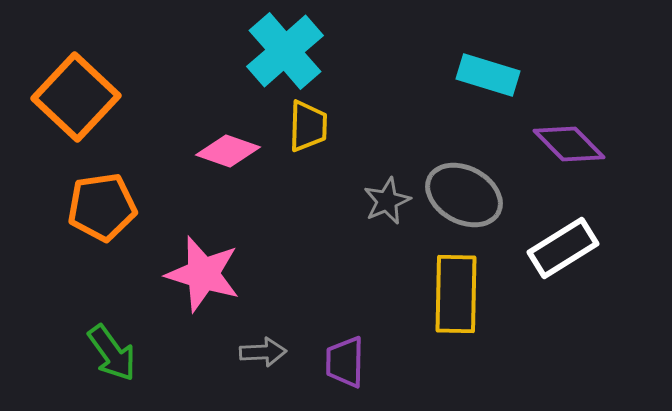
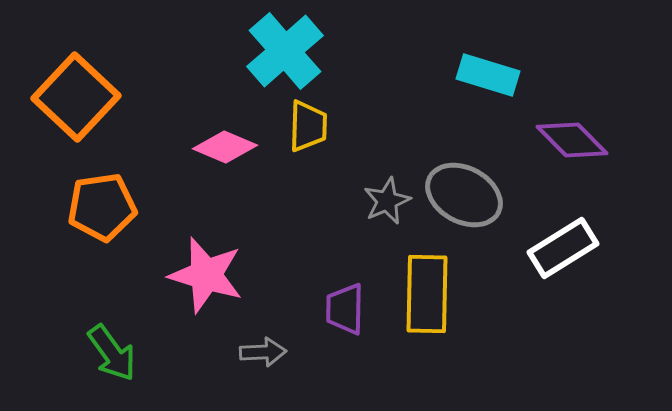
purple diamond: moved 3 px right, 4 px up
pink diamond: moved 3 px left, 4 px up; rotated 4 degrees clockwise
pink star: moved 3 px right, 1 px down
yellow rectangle: moved 29 px left
purple trapezoid: moved 53 px up
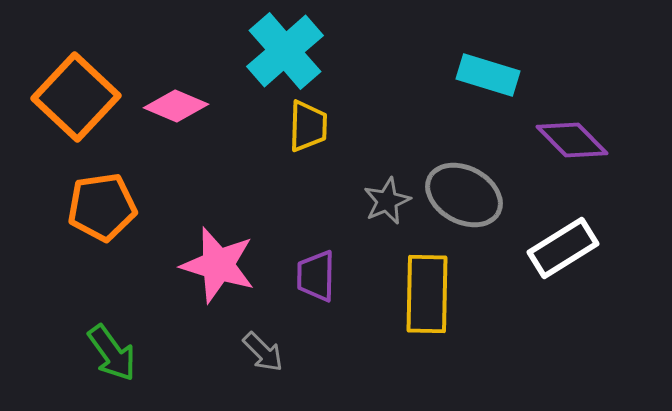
pink diamond: moved 49 px left, 41 px up
pink star: moved 12 px right, 10 px up
purple trapezoid: moved 29 px left, 33 px up
gray arrow: rotated 48 degrees clockwise
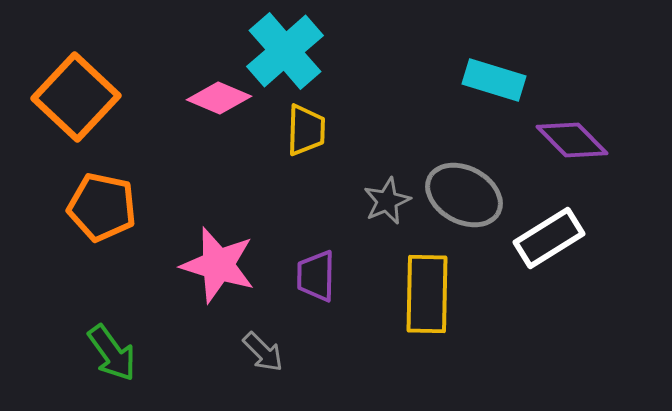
cyan rectangle: moved 6 px right, 5 px down
pink diamond: moved 43 px right, 8 px up
yellow trapezoid: moved 2 px left, 4 px down
orange pentagon: rotated 20 degrees clockwise
white rectangle: moved 14 px left, 10 px up
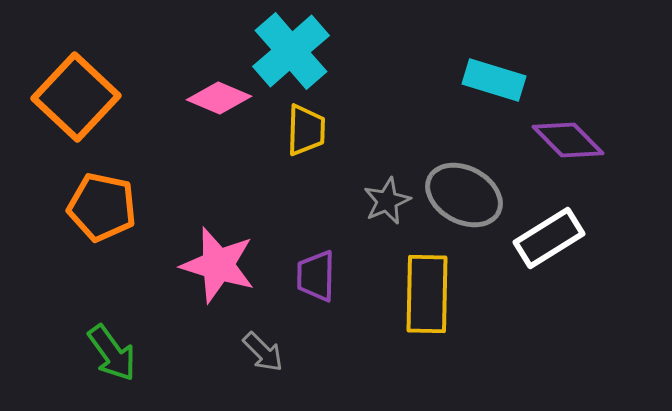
cyan cross: moved 6 px right
purple diamond: moved 4 px left
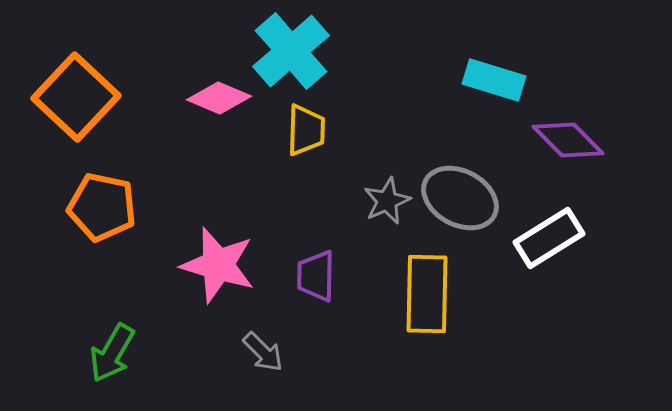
gray ellipse: moved 4 px left, 3 px down
green arrow: rotated 66 degrees clockwise
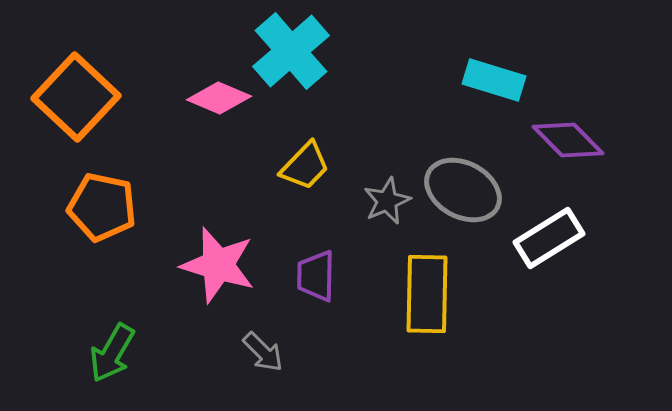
yellow trapezoid: moved 1 px left, 36 px down; rotated 42 degrees clockwise
gray ellipse: moved 3 px right, 8 px up
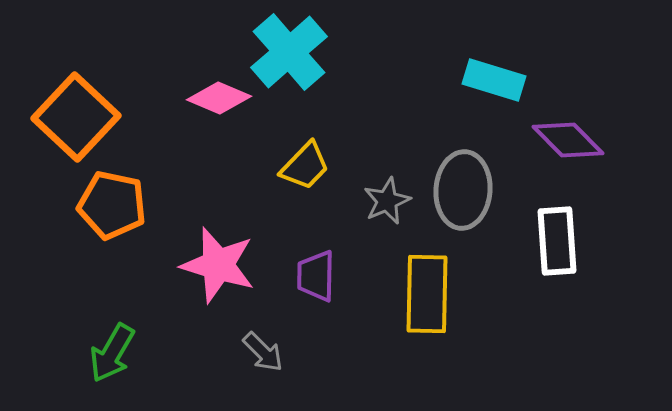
cyan cross: moved 2 px left, 1 px down
orange square: moved 20 px down
gray ellipse: rotated 66 degrees clockwise
orange pentagon: moved 10 px right, 2 px up
white rectangle: moved 8 px right, 3 px down; rotated 62 degrees counterclockwise
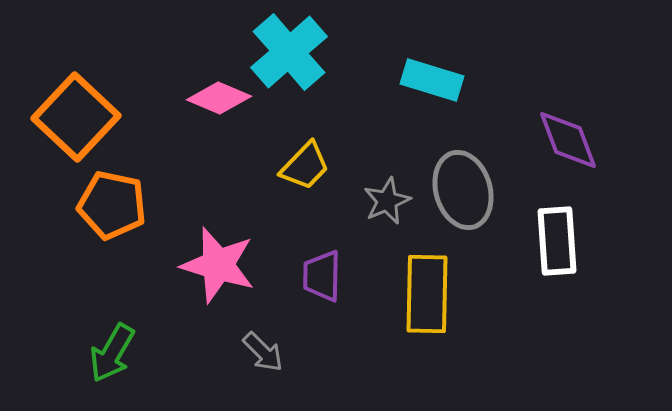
cyan rectangle: moved 62 px left
purple diamond: rotated 24 degrees clockwise
gray ellipse: rotated 20 degrees counterclockwise
purple trapezoid: moved 6 px right
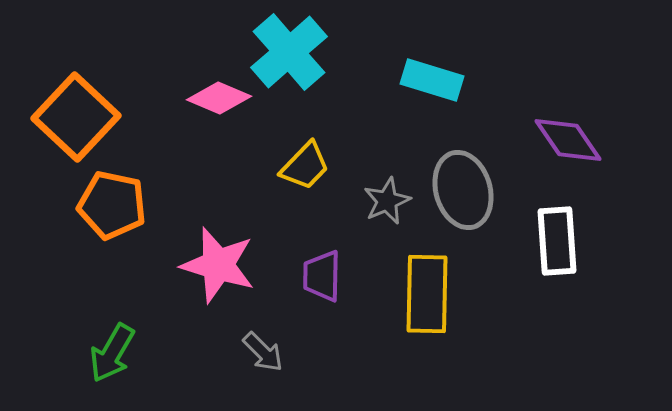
purple diamond: rotated 14 degrees counterclockwise
